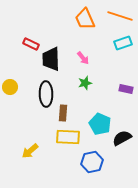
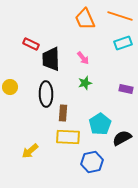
cyan pentagon: rotated 15 degrees clockwise
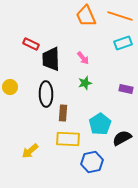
orange trapezoid: moved 1 px right, 3 px up
yellow rectangle: moved 2 px down
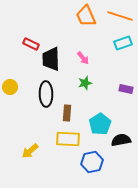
brown rectangle: moved 4 px right
black semicircle: moved 1 px left, 2 px down; rotated 18 degrees clockwise
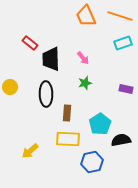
red rectangle: moved 1 px left, 1 px up; rotated 14 degrees clockwise
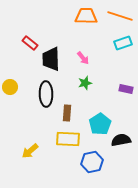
orange trapezoid: rotated 115 degrees clockwise
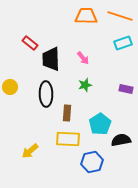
green star: moved 2 px down
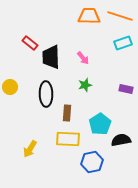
orange trapezoid: moved 3 px right
black trapezoid: moved 2 px up
yellow arrow: moved 2 px up; rotated 18 degrees counterclockwise
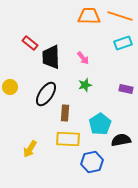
black ellipse: rotated 35 degrees clockwise
brown rectangle: moved 2 px left
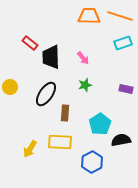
yellow rectangle: moved 8 px left, 3 px down
blue hexagon: rotated 15 degrees counterclockwise
